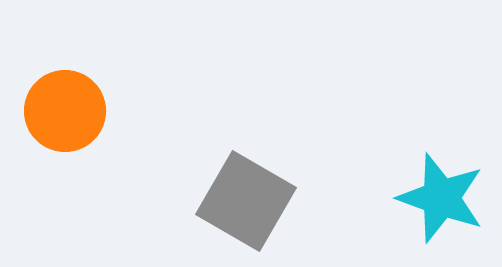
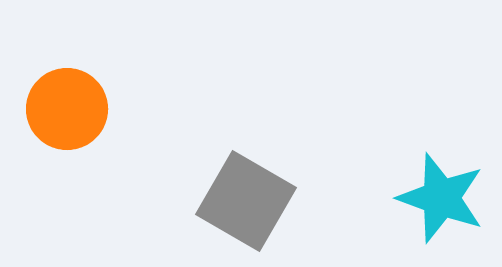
orange circle: moved 2 px right, 2 px up
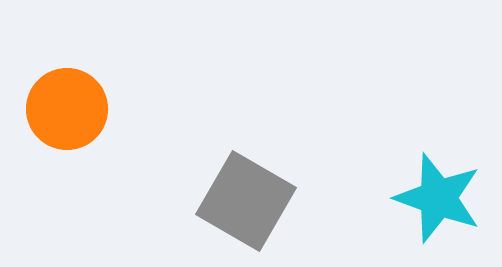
cyan star: moved 3 px left
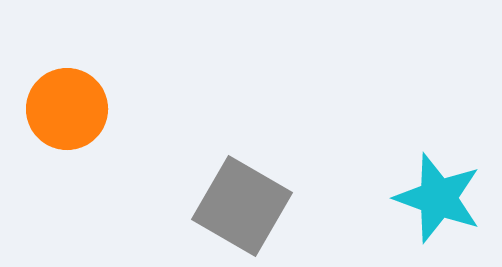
gray square: moved 4 px left, 5 px down
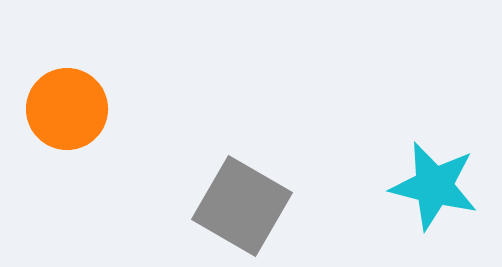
cyan star: moved 4 px left, 12 px up; rotated 6 degrees counterclockwise
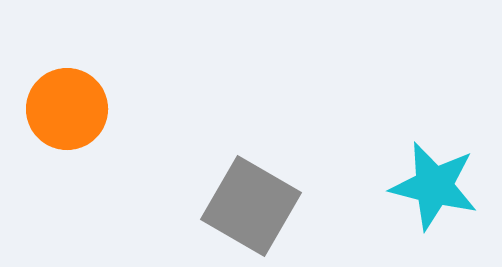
gray square: moved 9 px right
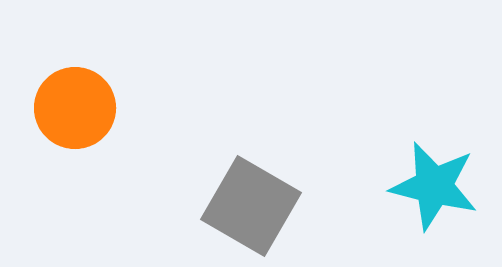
orange circle: moved 8 px right, 1 px up
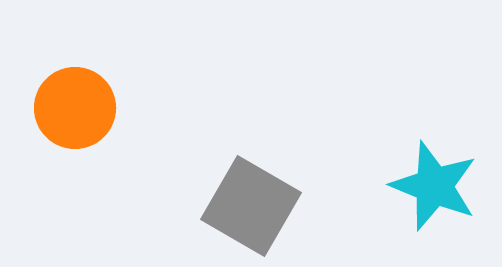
cyan star: rotated 8 degrees clockwise
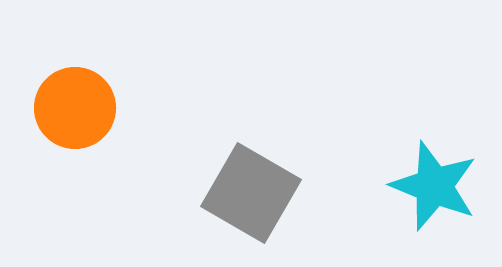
gray square: moved 13 px up
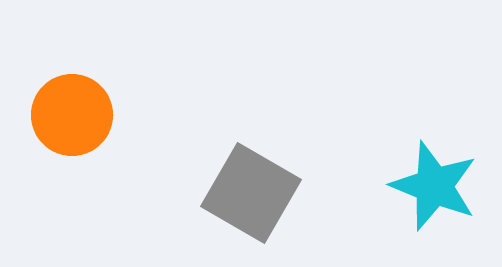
orange circle: moved 3 px left, 7 px down
